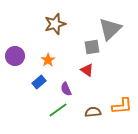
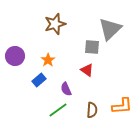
gray square: rotated 14 degrees clockwise
blue rectangle: moved 2 px up
brown semicircle: moved 1 px left, 2 px up; rotated 98 degrees clockwise
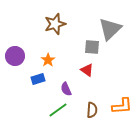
blue rectangle: moved 1 px left, 1 px up; rotated 24 degrees clockwise
